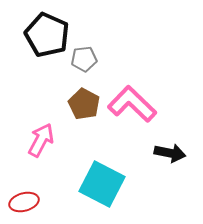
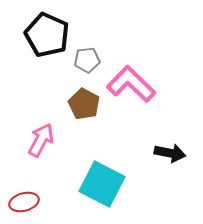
gray pentagon: moved 3 px right, 1 px down
pink L-shape: moved 1 px left, 20 px up
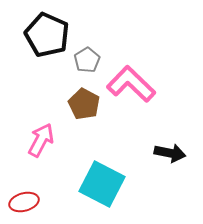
gray pentagon: rotated 25 degrees counterclockwise
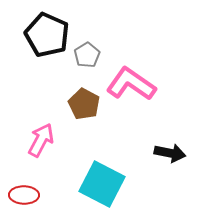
gray pentagon: moved 5 px up
pink L-shape: rotated 9 degrees counterclockwise
red ellipse: moved 7 px up; rotated 16 degrees clockwise
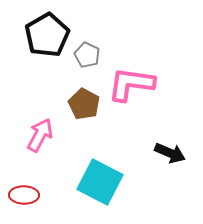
black pentagon: rotated 18 degrees clockwise
gray pentagon: rotated 15 degrees counterclockwise
pink L-shape: rotated 27 degrees counterclockwise
pink arrow: moved 1 px left, 5 px up
black arrow: rotated 12 degrees clockwise
cyan square: moved 2 px left, 2 px up
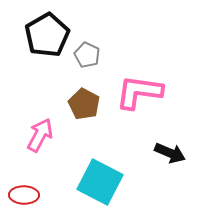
pink L-shape: moved 8 px right, 8 px down
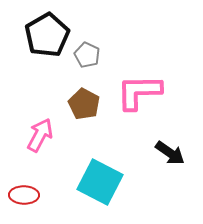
pink L-shape: rotated 9 degrees counterclockwise
black arrow: rotated 12 degrees clockwise
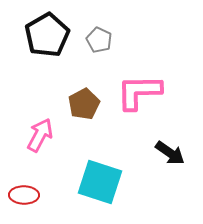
gray pentagon: moved 12 px right, 15 px up
brown pentagon: rotated 16 degrees clockwise
cyan square: rotated 9 degrees counterclockwise
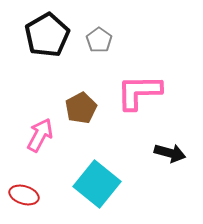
gray pentagon: rotated 10 degrees clockwise
brown pentagon: moved 3 px left, 4 px down
black arrow: rotated 20 degrees counterclockwise
cyan square: moved 3 px left, 2 px down; rotated 21 degrees clockwise
red ellipse: rotated 16 degrees clockwise
